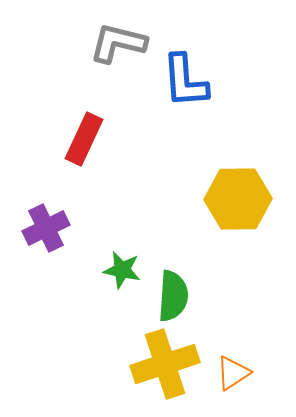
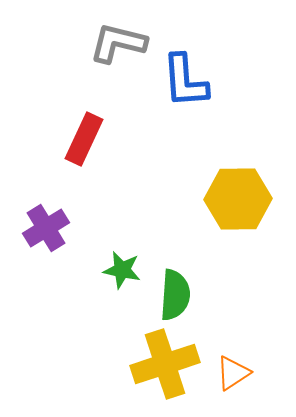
purple cross: rotated 6 degrees counterclockwise
green semicircle: moved 2 px right, 1 px up
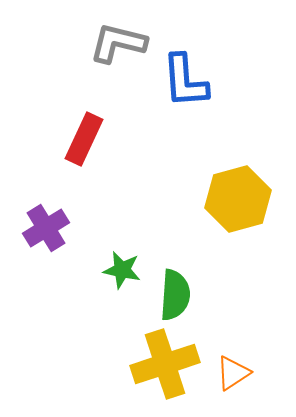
yellow hexagon: rotated 14 degrees counterclockwise
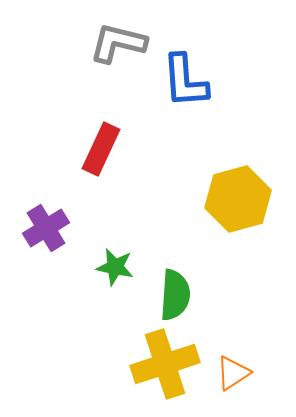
red rectangle: moved 17 px right, 10 px down
green star: moved 7 px left, 3 px up
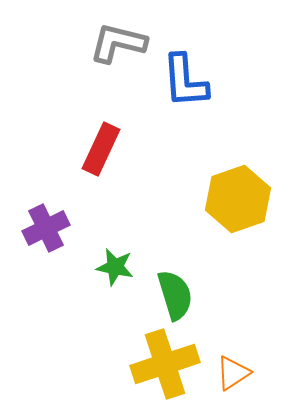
yellow hexagon: rotated 4 degrees counterclockwise
purple cross: rotated 6 degrees clockwise
green semicircle: rotated 21 degrees counterclockwise
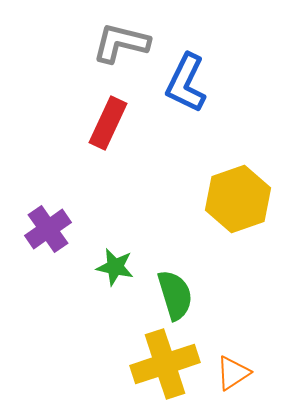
gray L-shape: moved 3 px right
blue L-shape: moved 1 px right, 2 px down; rotated 30 degrees clockwise
red rectangle: moved 7 px right, 26 px up
purple cross: moved 2 px right, 1 px down; rotated 9 degrees counterclockwise
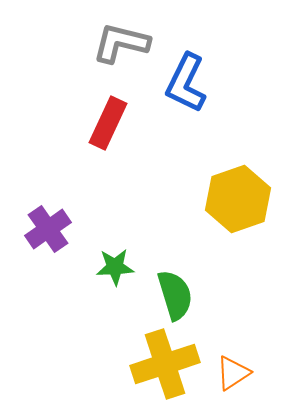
green star: rotated 15 degrees counterclockwise
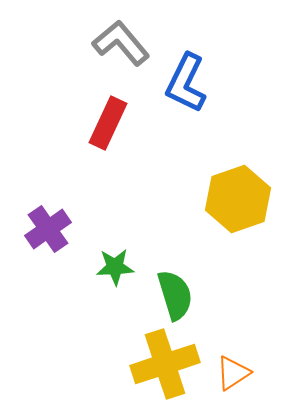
gray L-shape: rotated 36 degrees clockwise
